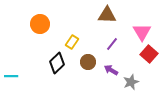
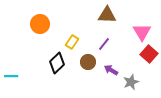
purple line: moved 8 px left
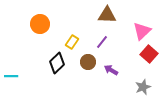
pink triangle: moved 1 px up; rotated 18 degrees clockwise
purple line: moved 2 px left, 2 px up
gray star: moved 12 px right, 5 px down
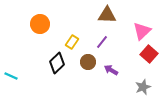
cyan line: rotated 24 degrees clockwise
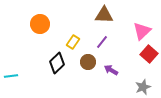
brown triangle: moved 3 px left
yellow rectangle: moved 1 px right
cyan line: rotated 32 degrees counterclockwise
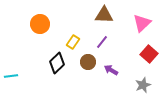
pink triangle: moved 8 px up
gray star: moved 2 px up
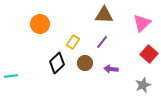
brown circle: moved 3 px left, 1 px down
purple arrow: moved 1 px up; rotated 24 degrees counterclockwise
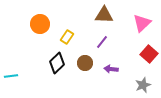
yellow rectangle: moved 6 px left, 5 px up
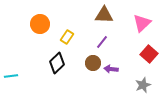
brown circle: moved 8 px right
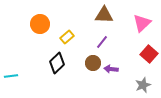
yellow rectangle: rotated 16 degrees clockwise
